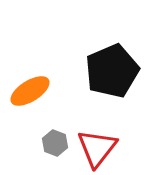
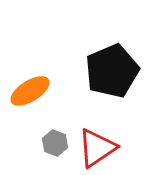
red triangle: rotated 18 degrees clockwise
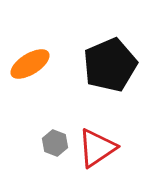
black pentagon: moved 2 px left, 6 px up
orange ellipse: moved 27 px up
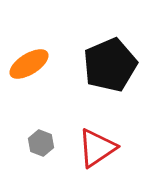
orange ellipse: moved 1 px left
gray hexagon: moved 14 px left
